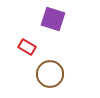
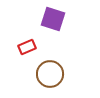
red rectangle: rotated 54 degrees counterclockwise
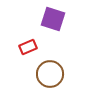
red rectangle: moved 1 px right
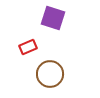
purple square: moved 1 px up
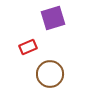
purple square: rotated 35 degrees counterclockwise
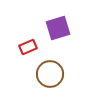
purple square: moved 5 px right, 10 px down
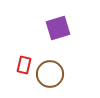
red rectangle: moved 4 px left, 18 px down; rotated 54 degrees counterclockwise
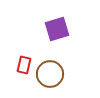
purple square: moved 1 px left, 1 px down
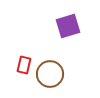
purple square: moved 11 px right, 3 px up
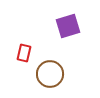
red rectangle: moved 12 px up
